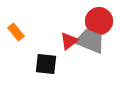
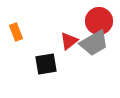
orange rectangle: rotated 18 degrees clockwise
gray trapezoid: moved 4 px right, 2 px down; rotated 128 degrees clockwise
black square: rotated 15 degrees counterclockwise
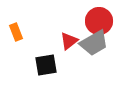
black square: moved 1 px down
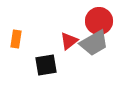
orange rectangle: moved 7 px down; rotated 30 degrees clockwise
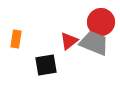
red circle: moved 2 px right, 1 px down
gray trapezoid: rotated 128 degrees counterclockwise
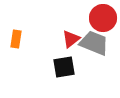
red circle: moved 2 px right, 4 px up
red triangle: moved 2 px right, 2 px up
black square: moved 18 px right, 2 px down
